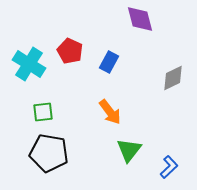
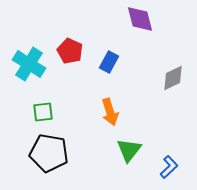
orange arrow: rotated 20 degrees clockwise
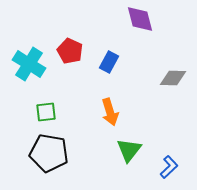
gray diamond: rotated 28 degrees clockwise
green square: moved 3 px right
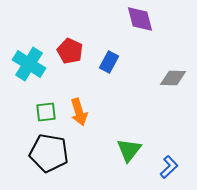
orange arrow: moved 31 px left
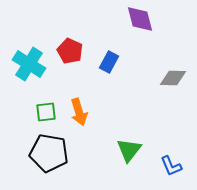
blue L-shape: moved 2 px right, 1 px up; rotated 110 degrees clockwise
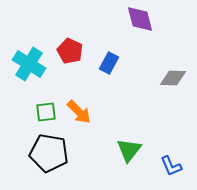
blue rectangle: moved 1 px down
orange arrow: rotated 28 degrees counterclockwise
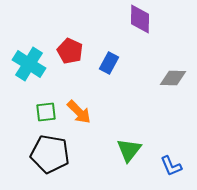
purple diamond: rotated 16 degrees clockwise
black pentagon: moved 1 px right, 1 px down
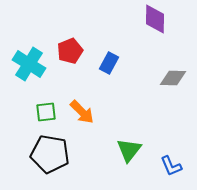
purple diamond: moved 15 px right
red pentagon: rotated 25 degrees clockwise
orange arrow: moved 3 px right
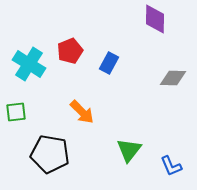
green square: moved 30 px left
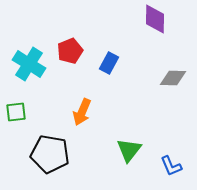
orange arrow: rotated 68 degrees clockwise
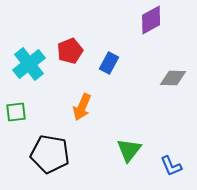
purple diamond: moved 4 px left, 1 px down; rotated 60 degrees clockwise
cyan cross: rotated 20 degrees clockwise
orange arrow: moved 5 px up
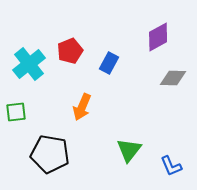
purple diamond: moved 7 px right, 17 px down
